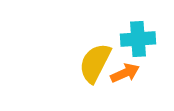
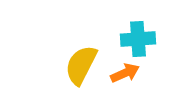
yellow semicircle: moved 14 px left, 2 px down
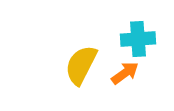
orange arrow: rotated 12 degrees counterclockwise
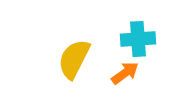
yellow semicircle: moved 7 px left, 6 px up
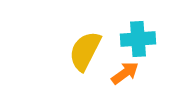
yellow semicircle: moved 11 px right, 8 px up
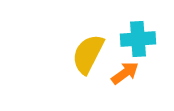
yellow semicircle: moved 3 px right, 3 px down
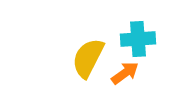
yellow semicircle: moved 4 px down
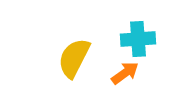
yellow semicircle: moved 14 px left
